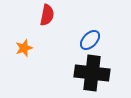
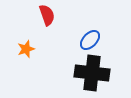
red semicircle: rotated 30 degrees counterclockwise
orange star: moved 2 px right, 1 px down
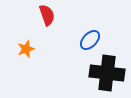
black cross: moved 15 px right
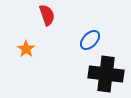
orange star: rotated 18 degrees counterclockwise
black cross: moved 1 px left, 1 px down
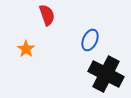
blue ellipse: rotated 20 degrees counterclockwise
black cross: rotated 20 degrees clockwise
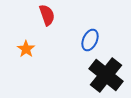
black cross: moved 1 px down; rotated 12 degrees clockwise
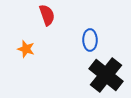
blue ellipse: rotated 25 degrees counterclockwise
orange star: rotated 18 degrees counterclockwise
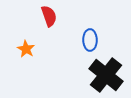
red semicircle: moved 2 px right, 1 px down
orange star: rotated 12 degrees clockwise
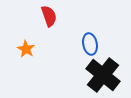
blue ellipse: moved 4 px down; rotated 10 degrees counterclockwise
black cross: moved 3 px left
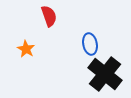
black cross: moved 2 px right, 1 px up
